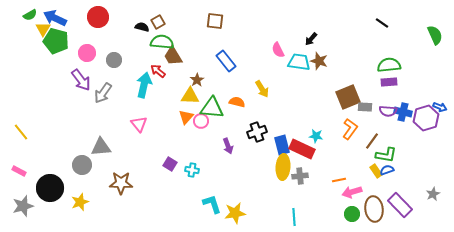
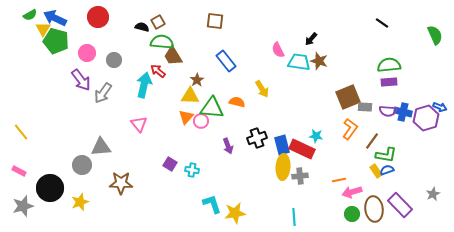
black cross at (257, 132): moved 6 px down
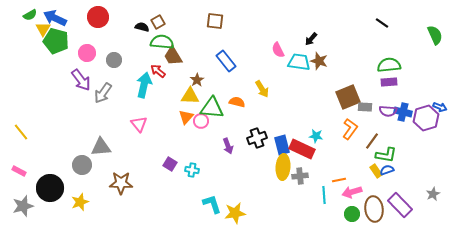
cyan line at (294, 217): moved 30 px right, 22 px up
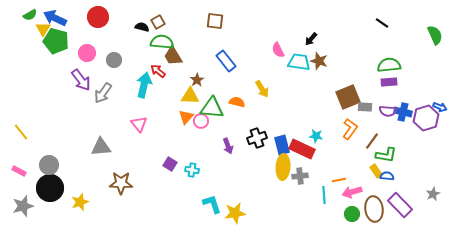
gray circle at (82, 165): moved 33 px left
blue semicircle at (387, 170): moved 6 px down; rotated 24 degrees clockwise
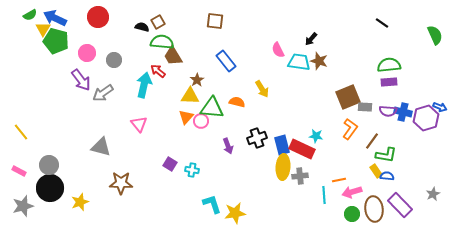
gray arrow at (103, 93): rotated 20 degrees clockwise
gray triangle at (101, 147): rotated 20 degrees clockwise
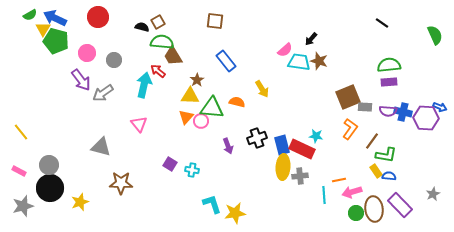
pink semicircle at (278, 50): moved 7 px right; rotated 105 degrees counterclockwise
purple hexagon at (426, 118): rotated 20 degrees clockwise
blue semicircle at (387, 176): moved 2 px right
green circle at (352, 214): moved 4 px right, 1 px up
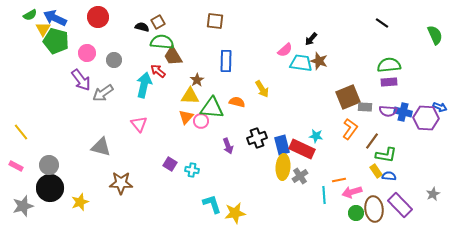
blue rectangle at (226, 61): rotated 40 degrees clockwise
cyan trapezoid at (299, 62): moved 2 px right, 1 px down
pink rectangle at (19, 171): moved 3 px left, 5 px up
gray cross at (300, 176): rotated 28 degrees counterclockwise
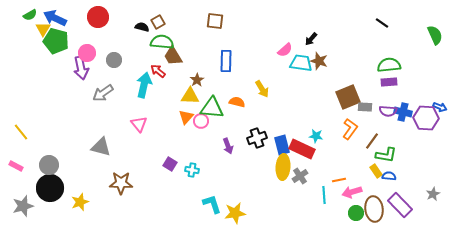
purple arrow at (81, 80): moved 12 px up; rotated 25 degrees clockwise
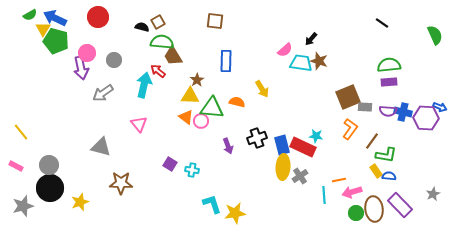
orange triangle at (186, 117): rotated 35 degrees counterclockwise
red rectangle at (302, 149): moved 1 px right, 2 px up
